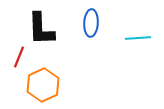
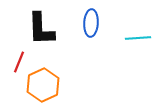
red line: moved 5 px down
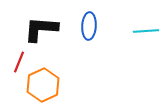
blue ellipse: moved 2 px left, 3 px down
black L-shape: rotated 96 degrees clockwise
cyan line: moved 8 px right, 7 px up
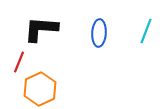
blue ellipse: moved 10 px right, 7 px down
cyan line: rotated 65 degrees counterclockwise
orange hexagon: moved 3 px left, 4 px down
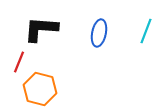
blue ellipse: rotated 8 degrees clockwise
orange hexagon: rotated 20 degrees counterclockwise
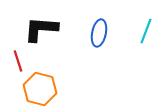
red line: moved 1 px left, 1 px up; rotated 40 degrees counterclockwise
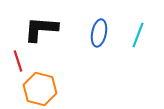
cyan line: moved 8 px left, 4 px down
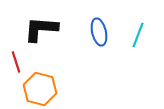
blue ellipse: moved 1 px up; rotated 24 degrees counterclockwise
red line: moved 2 px left, 1 px down
